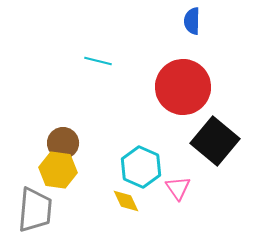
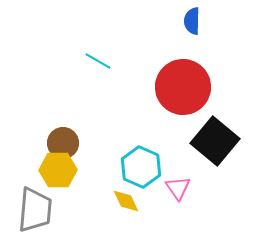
cyan line: rotated 16 degrees clockwise
yellow hexagon: rotated 9 degrees counterclockwise
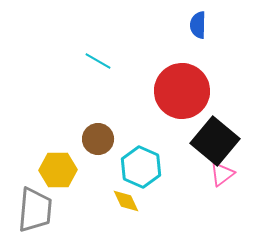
blue semicircle: moved 6 px right, 4 px down
red circle: moved 1 px left, 4 px down
brown circle: moved 35 px right, 4 px up
pink triangle: moved 44 px right, 14 px up; rotated 28 degrees clockwise
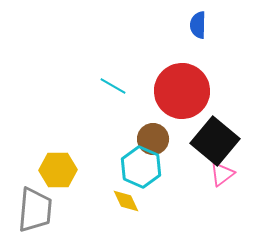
cyan line: moved 15 px right, 25 px down
brown circle: moved 55 px right
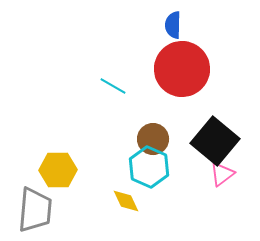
blue semicircle: moved 25 px left
red circle: moved 22 px up
cyan hexagon: moved 8 px right
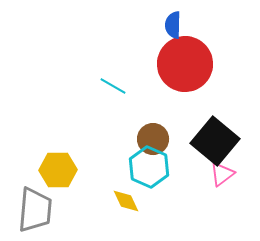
red circle: moved 3 px right, 5 px up
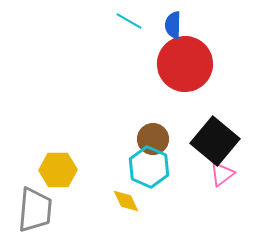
cyan line: moved 16 px right, 65 px up
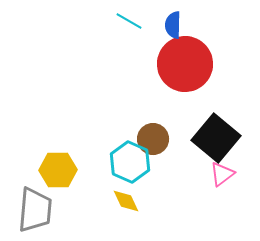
black square: moved 1 px right, 3 px up
cyan hexagon: moved 19 px left, 5 px up
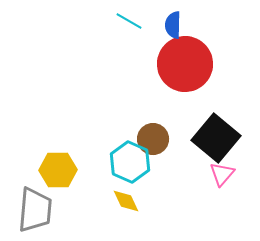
pink triangle: rotated 12 degrees counterclockwise
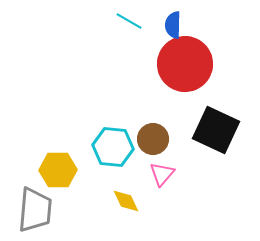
black square: moved 8 px up; rotated 15 degrees counterclockwise
cyan hexagon: moved 17 px left, 15 px up; rotated 18 degrees counterclockwise
pink triangle: moved 60 px left
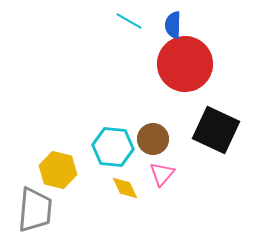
yellow hexagon: rotated 15 degrees clockwise
yellow diamond: moved 1 px left, 13 px up
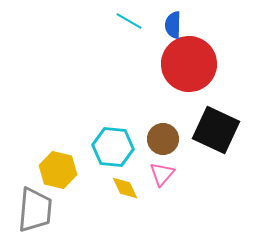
red circle: moved 4 px right
brown circle: moved 10 px right
